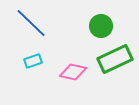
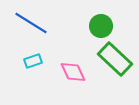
blue line: rotated 12 degrees counterclockwise
green rectangle: rotated 68 degrees clockwise
pink diamond: rotated 52 degrees clockwise
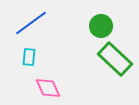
blue line: rotated 68 degrees counterclockwise
cyan rectangle: moved 4 px left, 4 px up; rotated 66 degrees counterclockwise
pink diamond: moved 25 px left, 16 px down
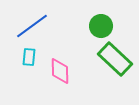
blue line: moved 1 px right, 3 px down
pink diamond: moved 12 px right, 17 px up; rotated 24 degrees clockwise
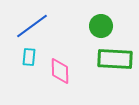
green rectangle: rotated 40 degrees counterclockwise
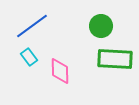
cyan rectangle: rotated 42 degrees counterclockwise
